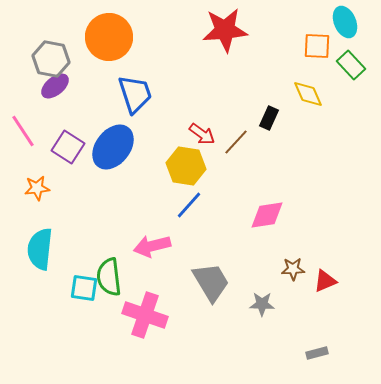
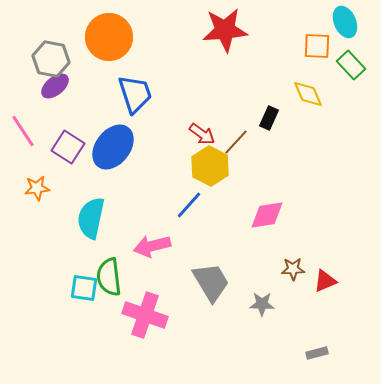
yellow hexagon: moved 24 px right; rotated 18 degrees clockwise
cyan semicircle: moved 51 px right, 31 px up; rotated 6 degrees clockwise
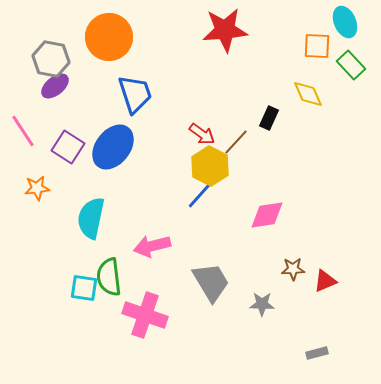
blue line: moved 11 px right, 10 px up
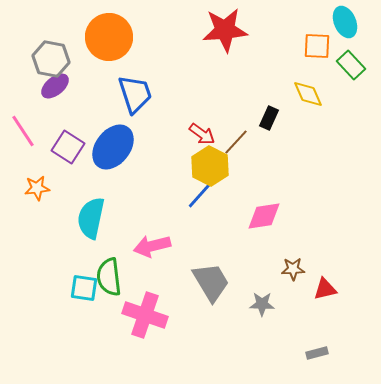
pink diamond: moved 3 px left, 1 px down
red triangle: moved 8 px down; rotated 10 degrees clockwise
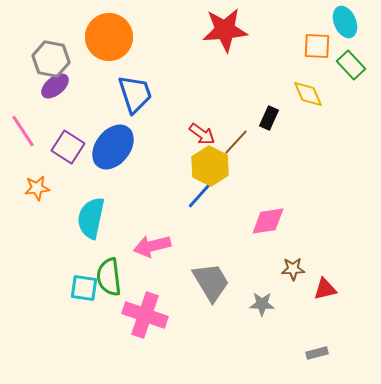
pink diamond: moved 4 px right, 5 px down
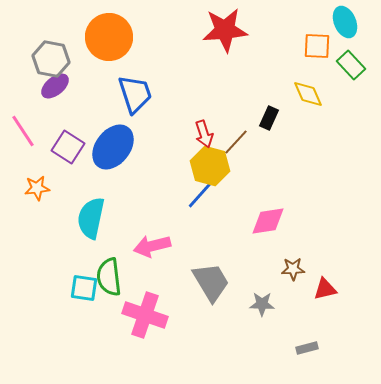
red arrow: moved 2 px right; rotated 36 degrees clockwise
yellow hexagon: rotated 12 degrees counterclockwise
gray rectangle: moved 10 px left, 5 px up
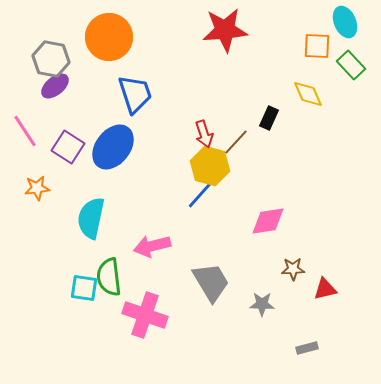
pink line: moved 2 px right
